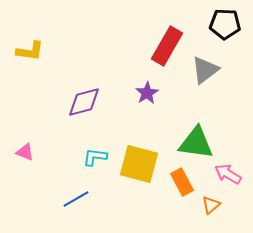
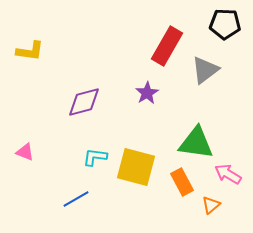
yellow square: moved 3 px left, 3 px down
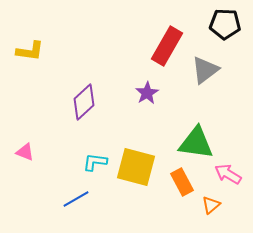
purple diamond: rotated 27 degrees counterclockwise
cyan L-shape: moved 5 px down
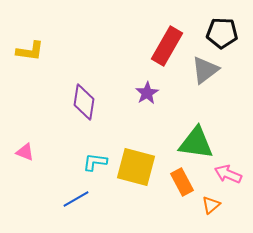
black pentagon: moved 3 px left, 9 px down
purple diamond: rotated 39 degrees counterclockwise
pink arrow: rotated 8 degrees counterclockwise
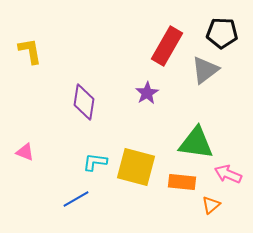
yellow L-shape: rotated 108 degrees counterclockwise
orange rectangle: rotated 56 degrees counterclockwise
